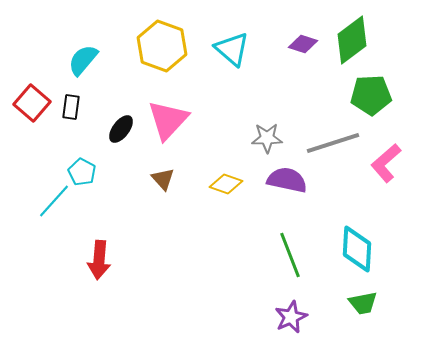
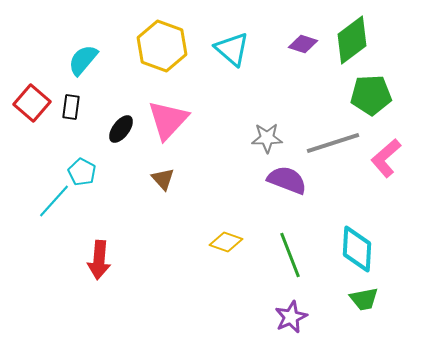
pink L-shape: moved 5 px up
purple semicircle: rotated 9 degrees clockwise
yellow diamond: moved 58 px down
green trapezoid: moved 1 px right, 4 px up
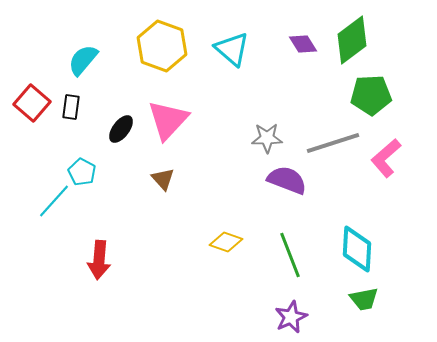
purple diamond: rotated 40 degrees clockwise
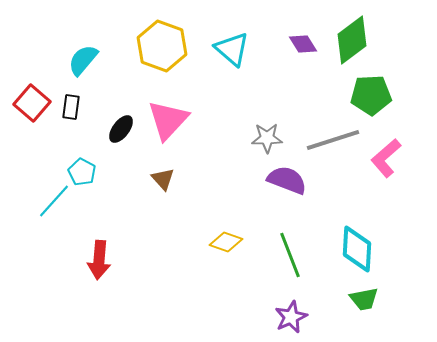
gray line: moved 3 px up
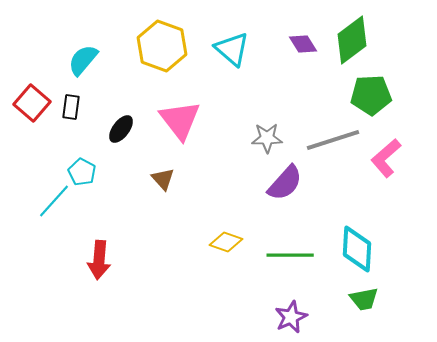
pink triangle: moved 12 px right; rotated 21 degrees counterclockwise
purple semicircle: moved 2 px left, 3 px down; rotated 111 degrees clockwise
green line: rotated 69 degrees counterclockwise
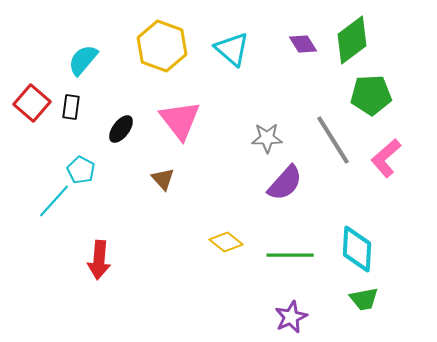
gray line: rotated 76 degrees clockwise
cyan pentagon: moved 1 px left, 2 px up
yellow diamond: rotated 20 degrees clockwise
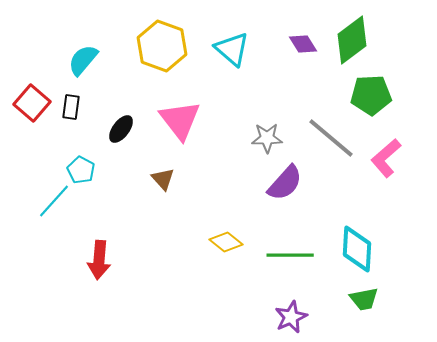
gray line: moved 2 px left, 2 px up; rotated 18 degrees counterclockwise
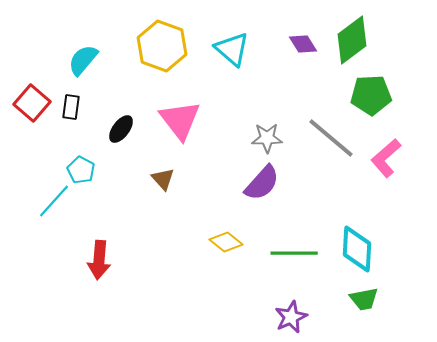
purple semicircle: moved 23 px left
green line: moved 4 px right, 2 px up
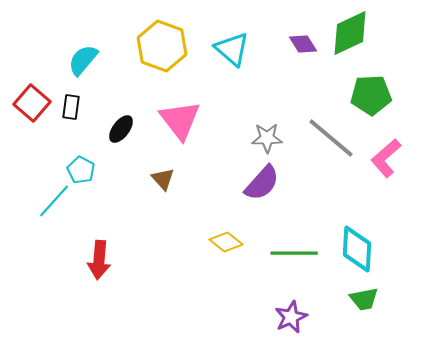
green diamond: moved 2 px left, 7 px up; rotated 12 degrees clockwise
